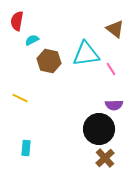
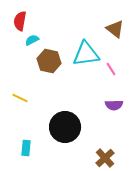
red semicircle: moved 3 px right
black circle: moved 34 px left, 2 px up
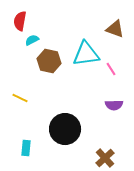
brown triangle: rotated 18 degrees counterclockwise
black circle: moved 2 px down
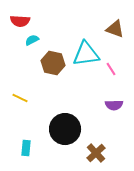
red semicircle: rotated 96 degrees counterclockwise
brown hexagon: moved 4 px right, 2 px down
brown cross: moved 9 px left, 5 px up
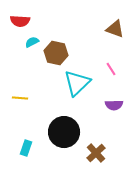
cyan semicircle: moved 2 px down
cyan triangle: moved 9 px left, 29 px down; rotated 36 degrees counterclockwise
brown hexagon: moved 3 px right, 10 px up
yellow line: rotated 21 degrees counterclockwise
black circle: moved 1 px left, 3 px down
cyan rectangle: rotated 14 degrees clockwise
